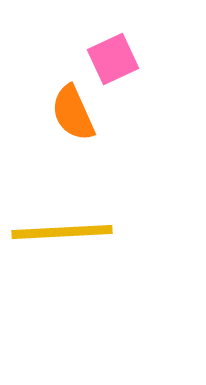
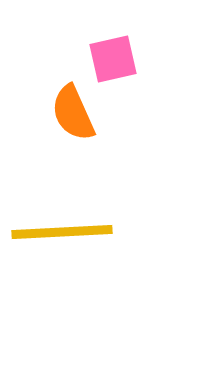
pink square: rotated 12 degrees clockwise
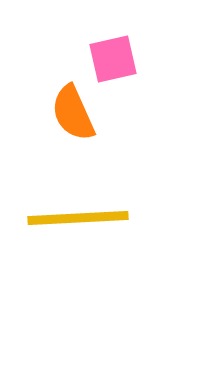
yellow line: moved 16 px right, 14 px up
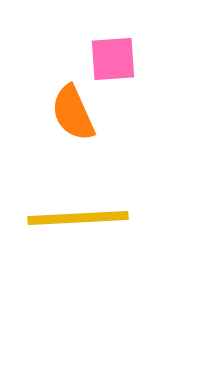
pink square: rotated 9 degrees clockwise
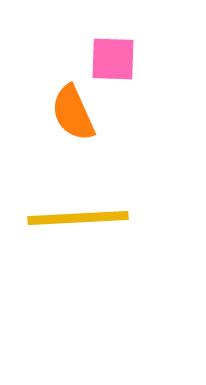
pink square: rotated 6 degrees clockwise
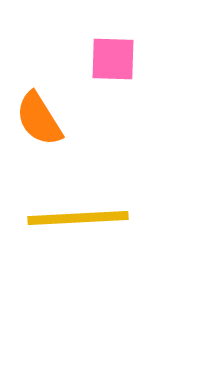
orange semicircle: moved 34 px left, 6 px down; rotated 8 degrees counterclockwise
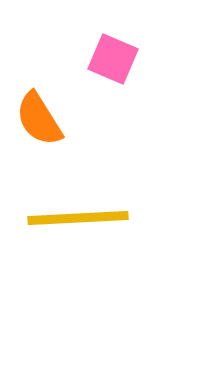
pink square: rotated 21 degrees clockwise
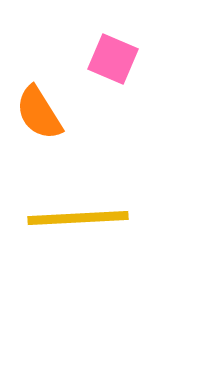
orange semicircle: moved 6 px up
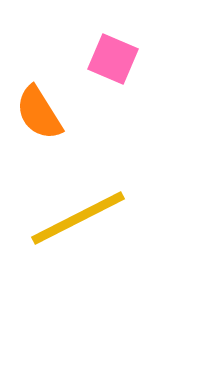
yellow line: rotated 24 degrees counterclockwise
